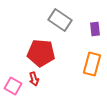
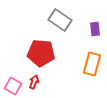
red arrow: moved 3 px down; rotated 144 degrees counterclockwise
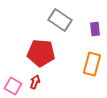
red arrow: moved 1 px right
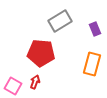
gray rectangle: moved 1 px down; rotated 65 degrees counterclockwise
purple rectangle: rotated 16 degrees counterclockwise
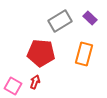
purple rectangle: moved 5 px left, 11 px up; rotated 24 degrees counterclockwise
orange rectangle: moved 8 px left, 10 px up
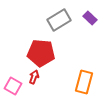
gray rectangle: moved 1 px left, 1 px up
orange rectangle: moved 28 px down
red arrow: moved 1 px left, 5 px up
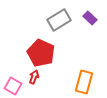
red pentagon: rotated 20 degrees clockwise
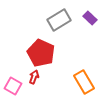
orange rectangle: rotated 45 degrees counterclockwise
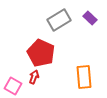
orange rectangle: moved 5 px up; rotated 25 degrees clockwise
